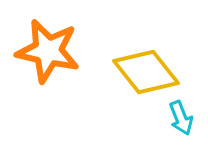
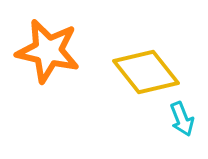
cyan arrow: moved 1 px right, 1 px down
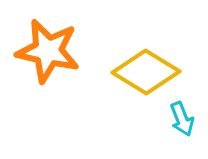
yellow diamond: rotated 20 degrees counterclockwise
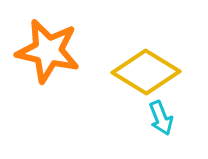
cyan arrow: moved 21 px left, 1 px up
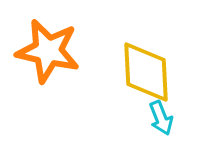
yellow diamond: rotated 56 degrees clockwise
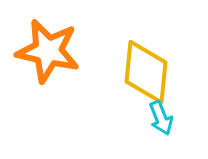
yellow diamond: rotated 8 degrees clockwise
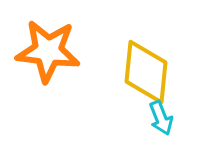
orange star: rotated 6 degrees counterclockwise
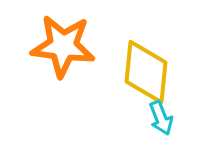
orange star: moved 15 px right, 5 px up
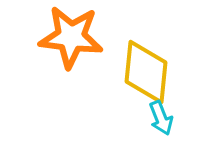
orange star: moved 8 px right, 9 px up
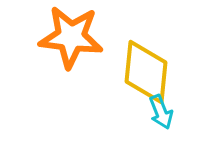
cyan arrow: moved 6 px up
